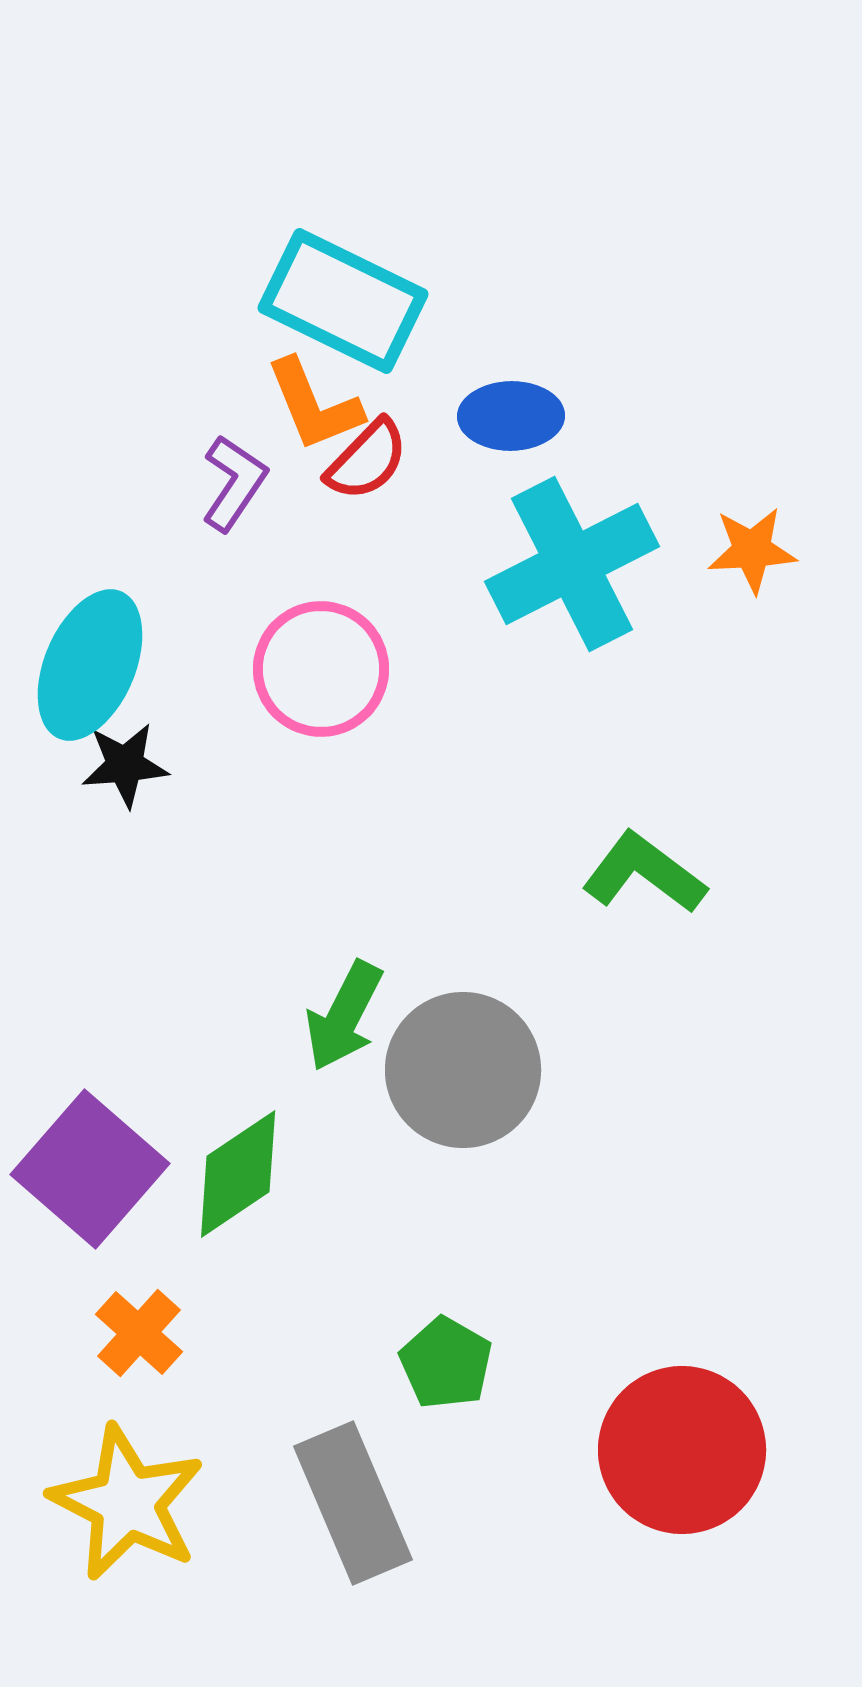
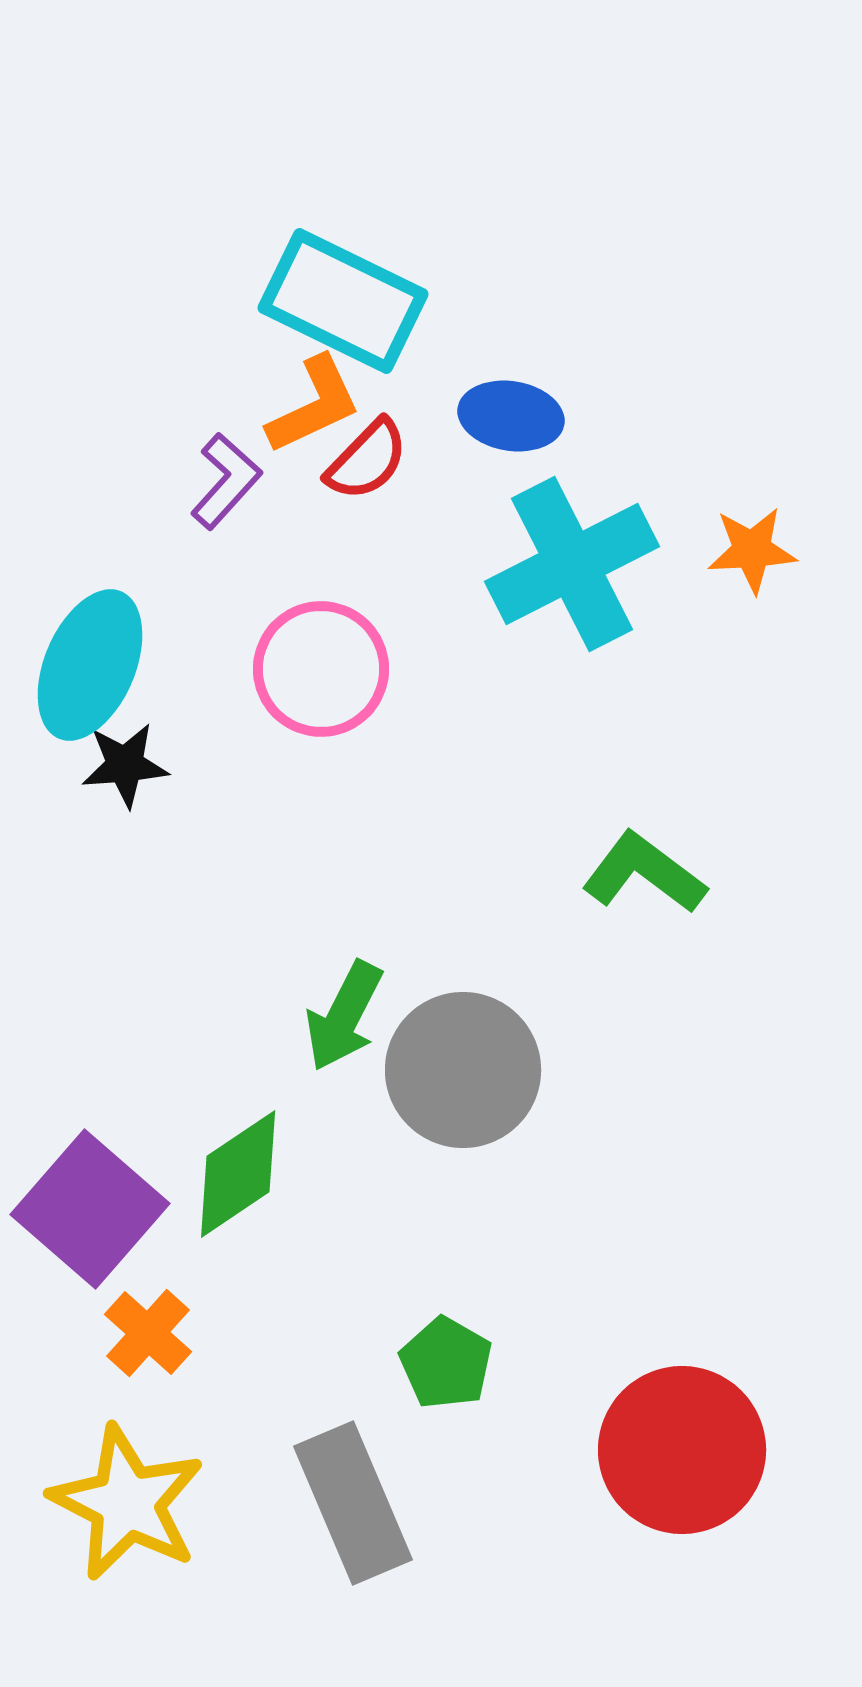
orange L-shape: rotated 93 degrees counterclockwise
blue ellipse: rotated 10 degrees clockwise
purple L-shape: moved 8 px left, 2 px up; rotated 8 degrees clockwise
purple square: moved 40 px down
orange cross: moved 9 px right
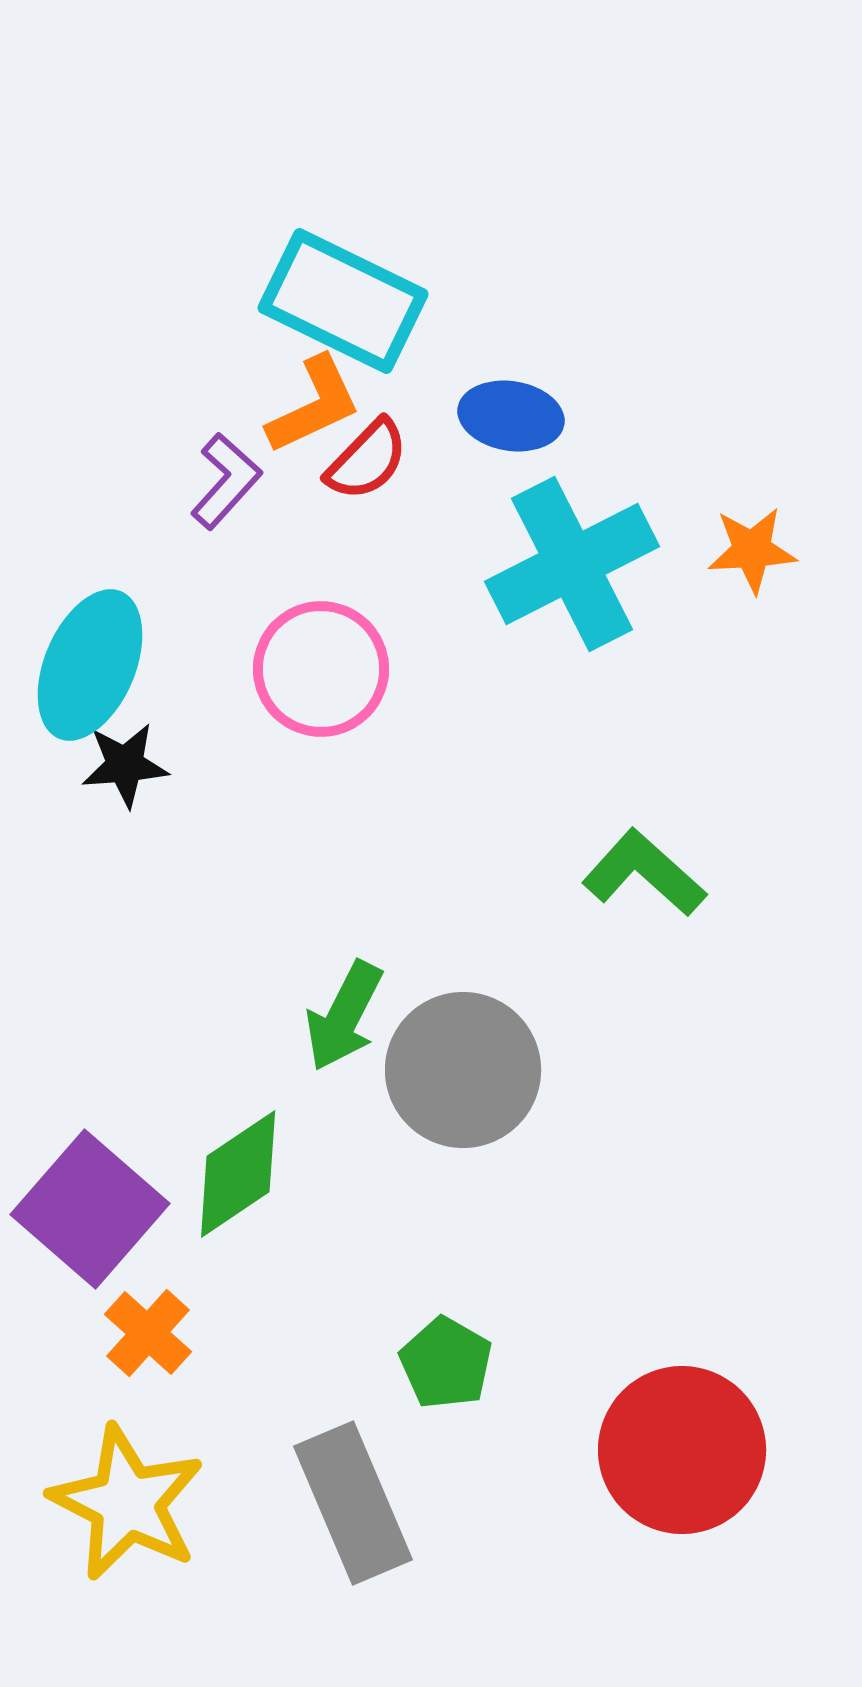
green L-shape: rotated 5 degrees clockwise
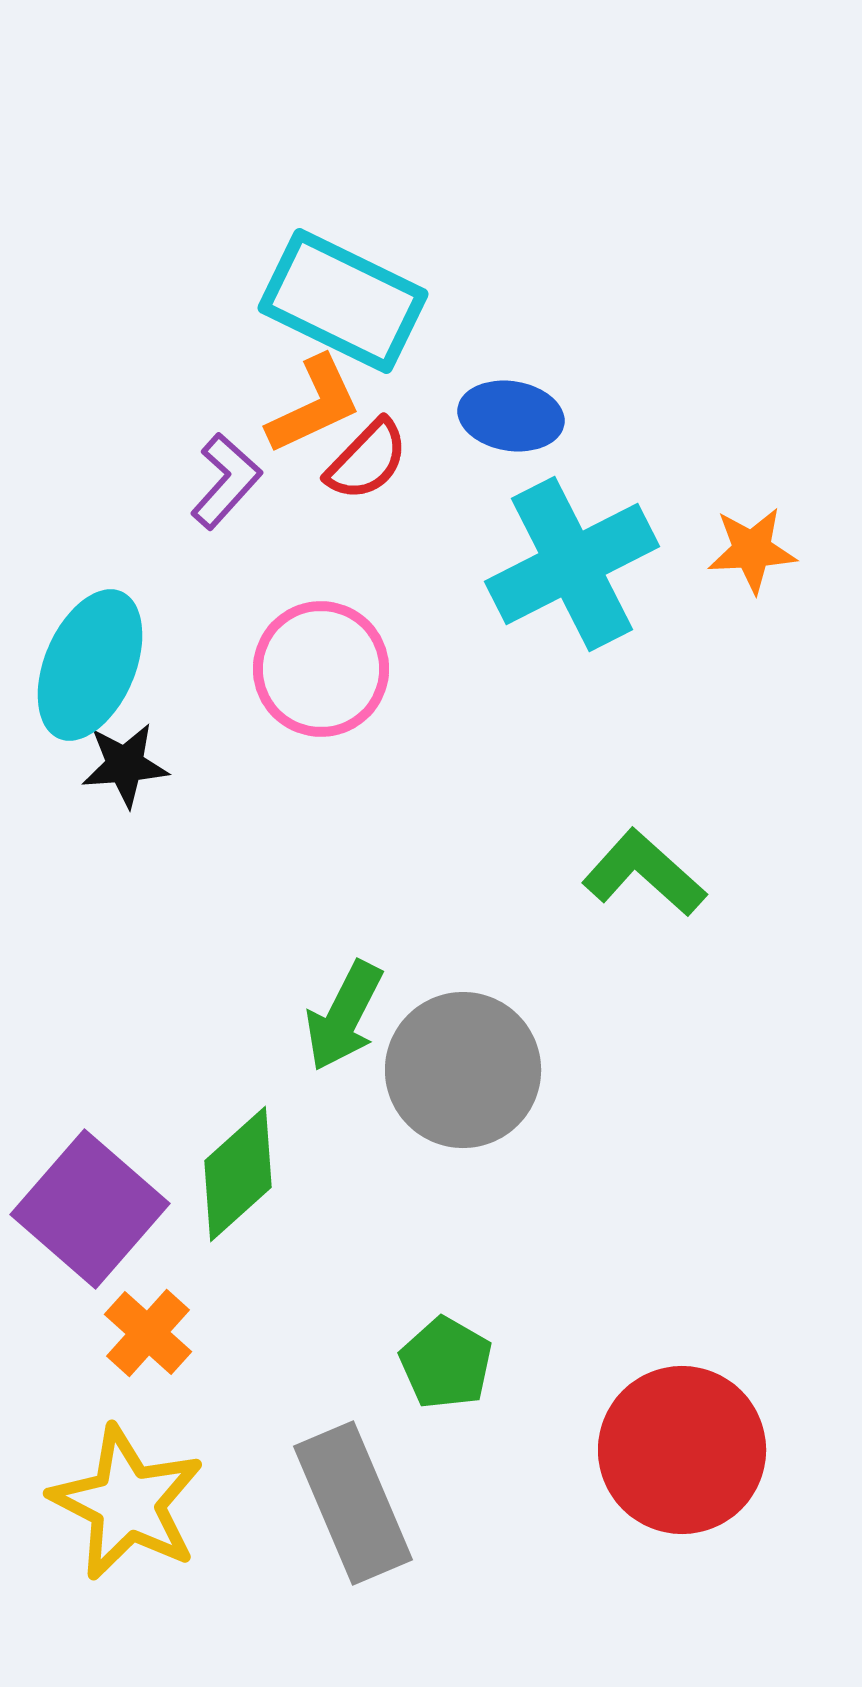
green diamond: rotated 8 degrees counterclockwise
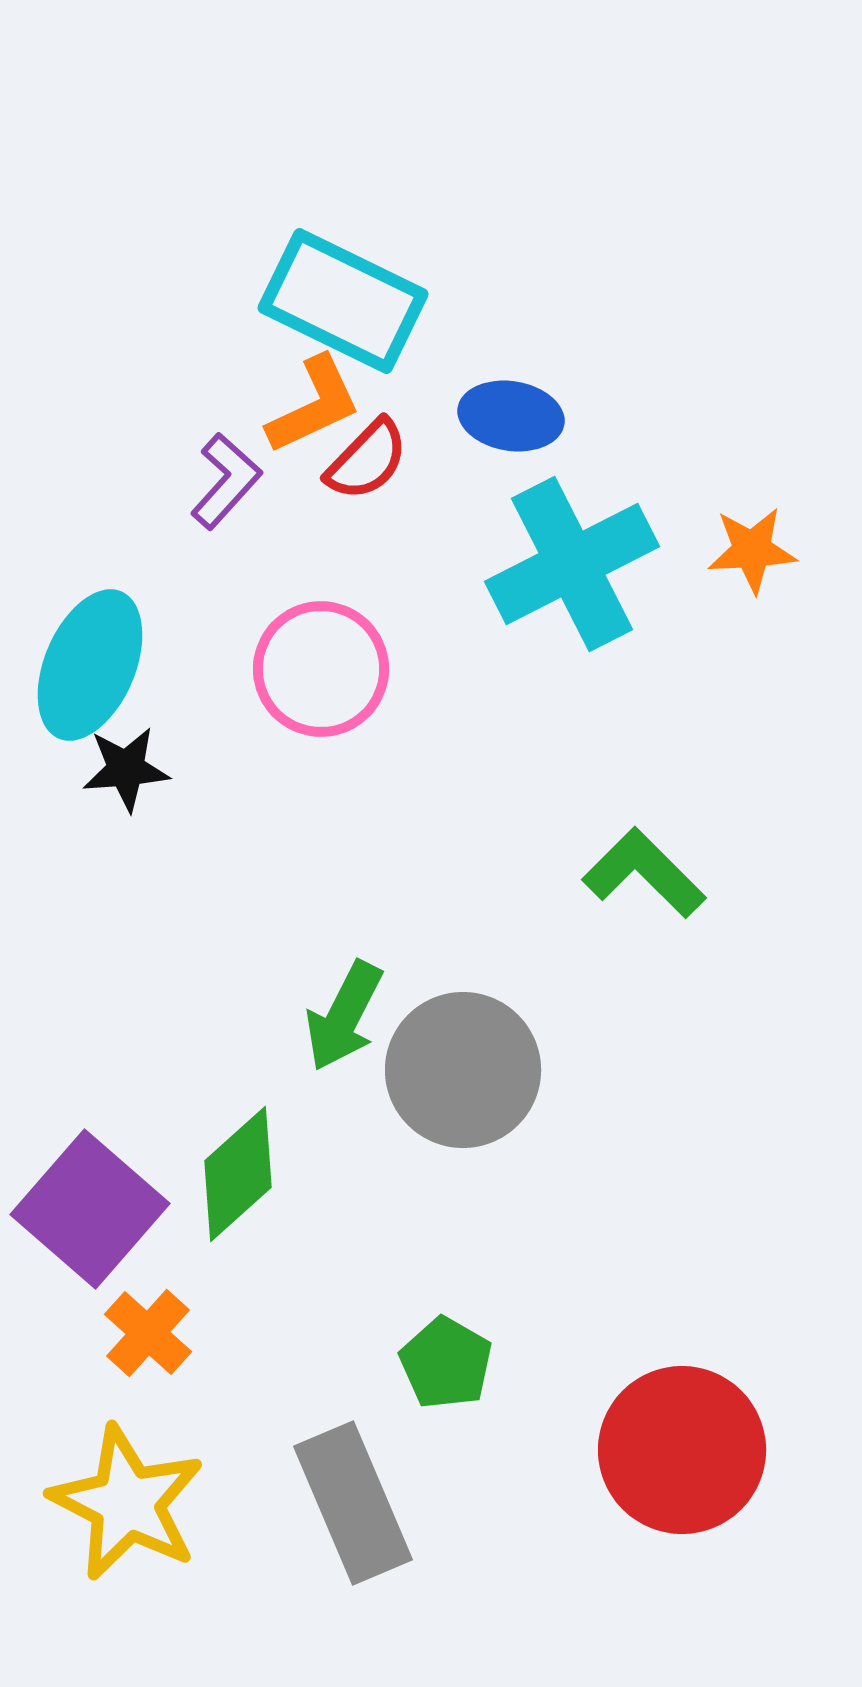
black star: moved 1 px right, 4 px down
green L-shape: rotated 3 degrees clockwise
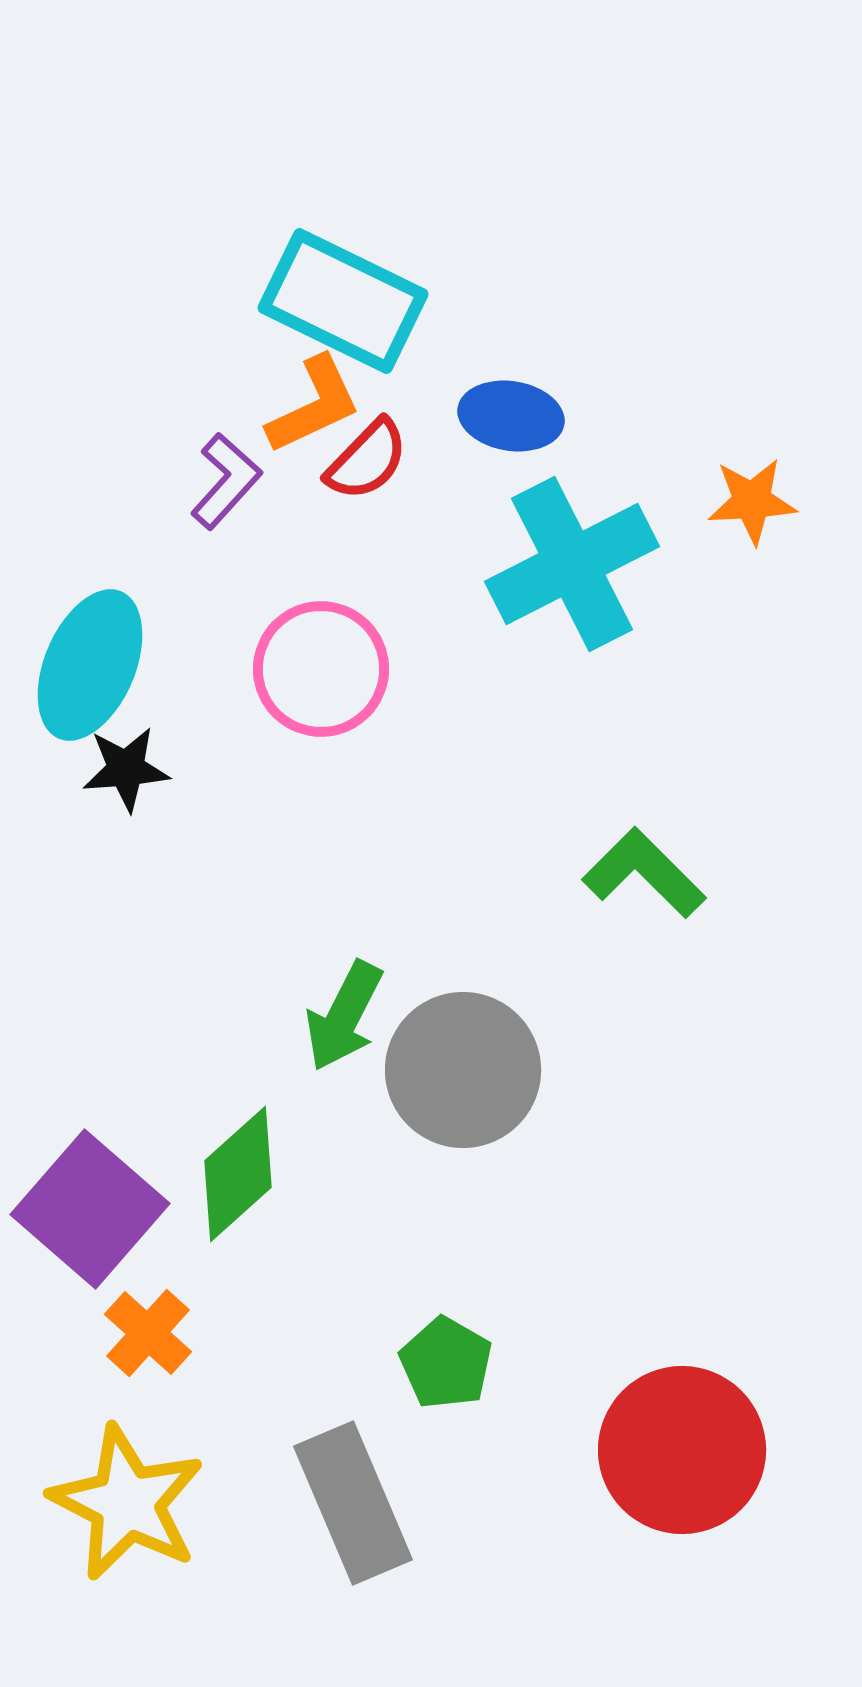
orange star: moved 49 px up
